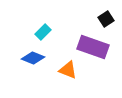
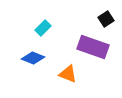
cyan rectangle: moved 4 px up
orange triangle: moved 4 px down
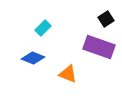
purple rectangle: moved 6 px right
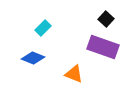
black square: rotated 14 degrees counterclockwise
purple rectangle: moved 4 px right
orange triangle: moved 6 px right
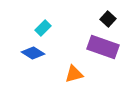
black square: moved 2 px right
blue diamond: moved 5 px up; rotated 10 degrees clockwise
orange triangle: rotated 36 degrees counterclockwise
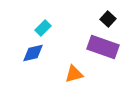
blue diamond: rotated 45 degrees counterclockwise
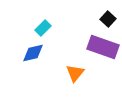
orange triangle: moved 1 px right, 1 px up; rotated 36 degrees counterclockwise
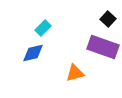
orange triangle: rotated 36 degrees clockwise
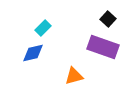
orange triangle: moved 1 px left, 3 px down
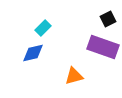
black square: rotated 21 degrees clockwise
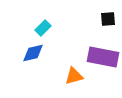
black square: rotated 21 degrees clockwise
purple rectangle: moved 10 px down; rotated 8 degrees counterclockwise
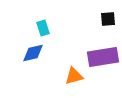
cyan rectangle: rotated 63 degrees counterclockwise
purple rectangle: rotated 20 degrees counterclockwise
